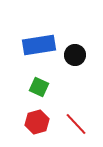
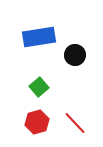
blue rectangle: moved 8 px up
green square: rotated 24 degrees clockwise
red line: moved 1 px left, 1 px up
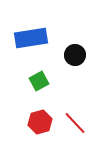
blue rectangle: moved 8 px left, 1 px down
green square: moved 6 px up; rotated 12 degrees clockwise
red hexagon: moved 3 px right
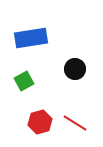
black circle: moved 14 px down
green square: moved 15 px left
red line: rotated 15 degrees counterclockwise
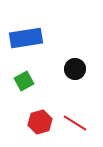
blue rectangle: moved 5 px left
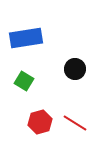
green square: rotated 30 degrees counterclockwise
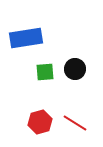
green square: moved 21 px right, 9 px up; rotated 36 degrees counterclockwise
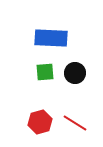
blue rectangle: moved 25 px right; rotated 12 degrees clockwise
black circle: moved 4 px down
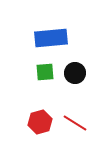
blue rectangle: rotated 8 degrees counterclockwise
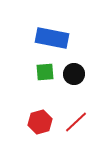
blue rectangle: moved 1 px right; rotated 16 degrees clockwise
black circle: moved 1 px left, 1 px down
red line: moved 1 px right, 1 px up; rotated 75 degrees counterclockwise
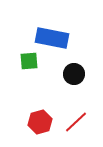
green square: moved 16 px left, 11 px up
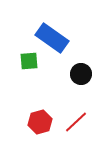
blue rectangle: rotated 24 degrees clockwise
black circle: moved 7 px right
